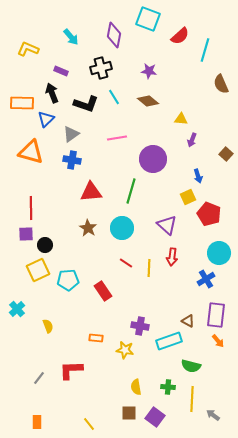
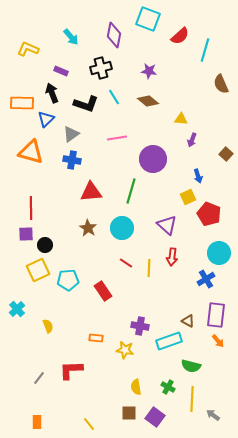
green cross at (168, 387): rotated 24 degrees clockwise
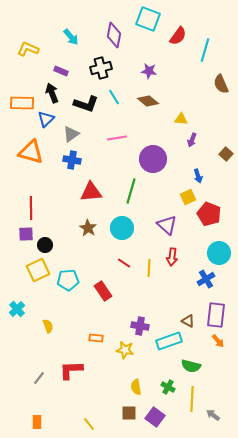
red semicircle at (180, 36): moved 2 px left; rotated 12 degrees counterclockwise
red line at (126, 263): moved 2 px left
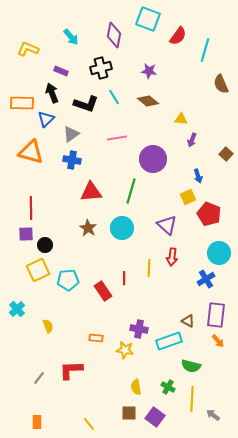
red line at (124, 263): moved 15 px down; rotated 56 degrees clockwise
purple cross at (140, 326): moved 1 px left, 3 px down
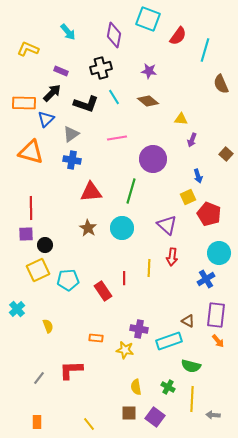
cyan arrow at (71, 37): moved 3 px left, 5 px up
black arrow at (52, 93): rotated 66 degrees clockwise
orange rectangle at (22, 103): moved 2 px right
gray arrow at (213, 415): rotated 32 degrees counterclockwise
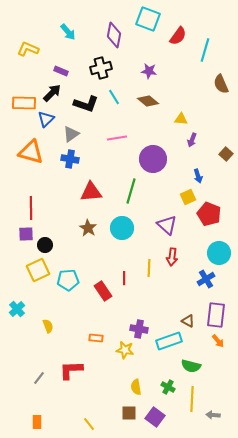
blue cross at (72, 160): moved 2 px left, 1 px up
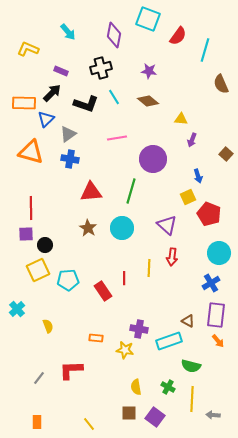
gray triangle at (71, 134): moved 3 px left
blue cross at (206, 279): moved 5 px right, 4 px down
